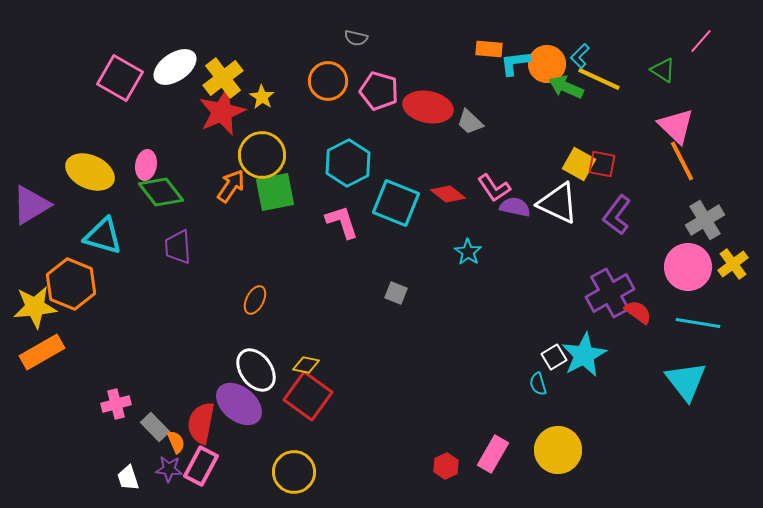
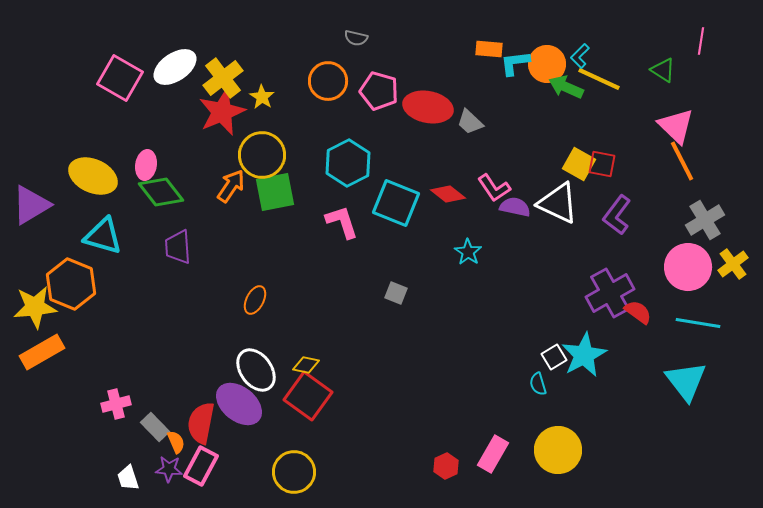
pink line at (701, 41): rotated 32 degrees counterclockwise
yellow ellipse at (90, 172): moved 3 px right, 4 px down
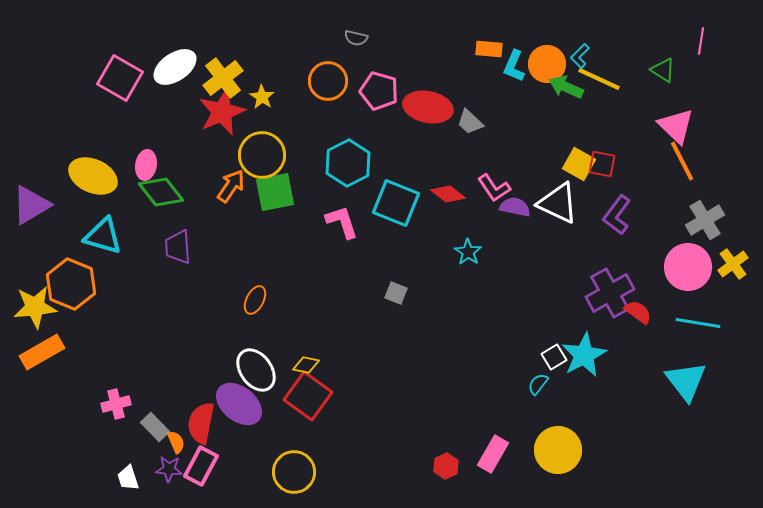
cyan L-shape at (515, 63): moved 1 px left, 3 px down; rotated 60 degrees counterclockwise
cyan semicircle at (538, 384): rotated 55 degrees clockwise
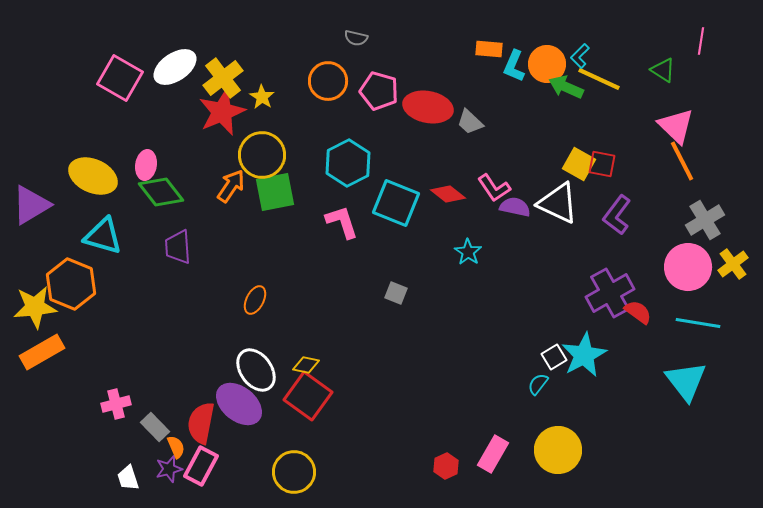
orange semicircle at (176, 442): moved 5 px down
purple star at (169, 469): rotated 20 degrees counterclockwise
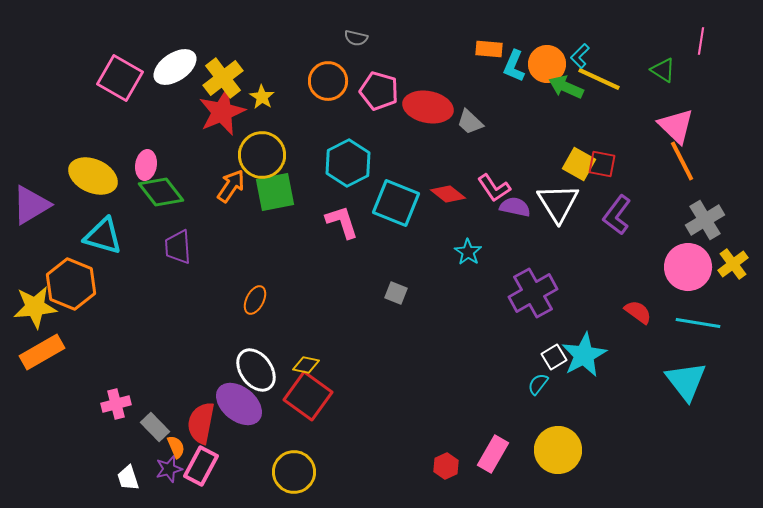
white triangle at (558, 203): rotated 33 degrees clockwise
purple cross at (610, 293): moved 77 px left
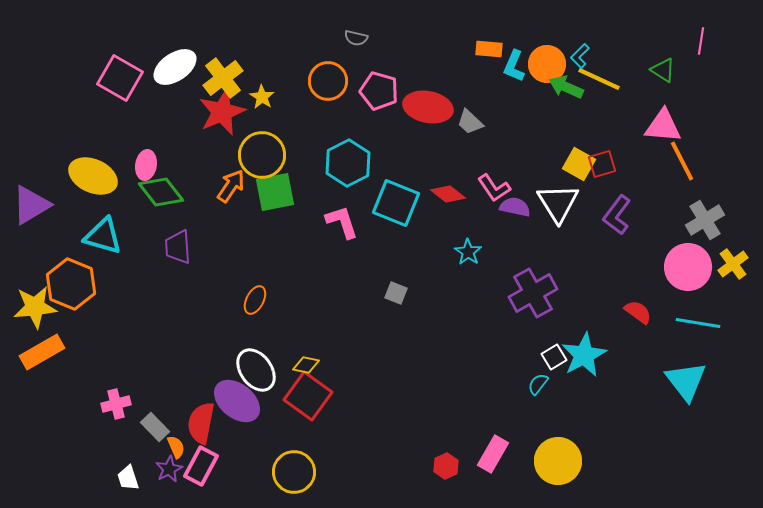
pink triangle at (676, 126): moved 13 px left; rotated 39 degrees counterclockwise
red square at (602, 164): rotated 28 degrees counterclockwise
purple ellipse at (239, 404): moved 2 px left, 3 px up
yellow circle at (558, 450): moved 11 px down
purple star at (169, 469): rotated 12 degrees counterclockwise
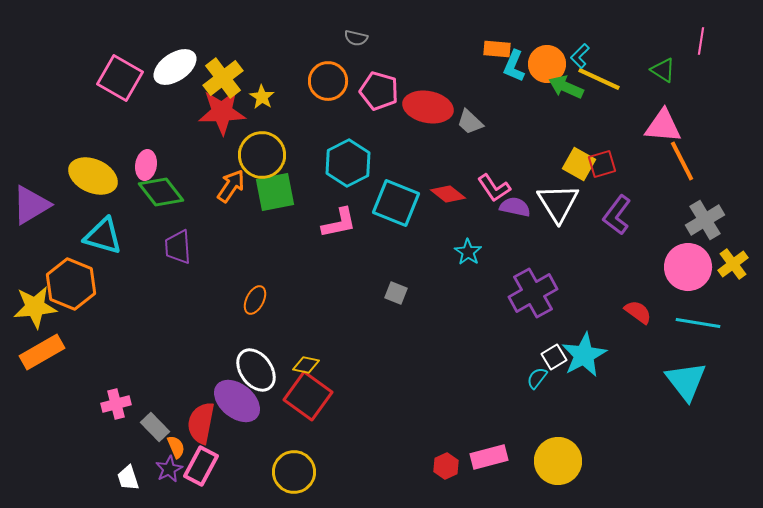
orange rectangle at (489, 49): moved 8 px right
red star at (222, 112): rotated 21 degrees clockwise
pink L-shape at (342, 222): moved 3 px left, 1 px down; rotated 96 degrees clockwise
cyan semicircle at (538, 384): moved 1 px left, 6 px up
pink rectangle at (493, 454): moved 4 px left, 3 px down; rotated 45 degrees clockwise
